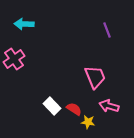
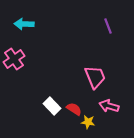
purple line: moved 1 px right, 4 px up
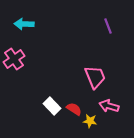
yellow star: moved 2 px right, 1 px up
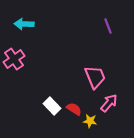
pink arrow: moved 3 px up; rotated 114 degrees clockwise
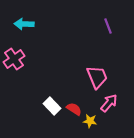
pink trapezoid: moved 2 px right
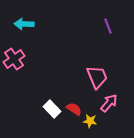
white rectangle: moved 3 px down
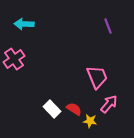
pink arrow: moved 1 px down
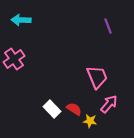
cyan arrow: moved 3 px left, 4 px up
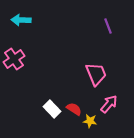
pink trapezoid: moved 1 px left, 3 px up
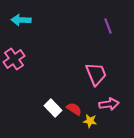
pink arrow: rotated 42 degrees clockwise
white rectangle: moved 1 px right, 1 px up
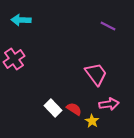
purple line: rotated 42 degrees counterclockwise
pink trapezoid: rotated 15 degrees counterclockwise
yellow star: moved 2 px right; rotated 24 degrees clockwise
